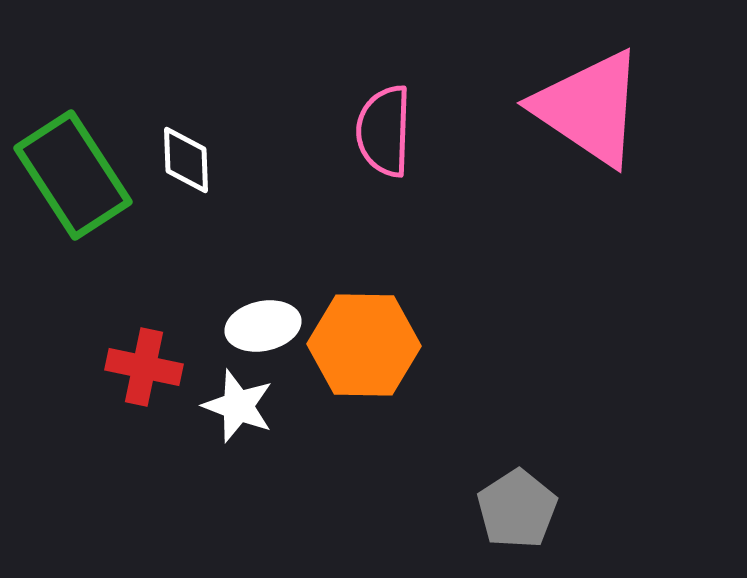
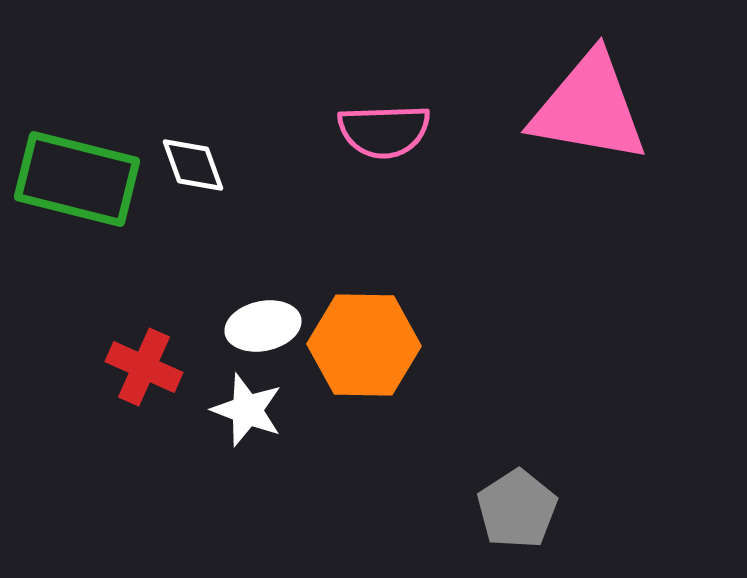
pink triangle: rotated 24 degrees counterclockwise
pink semicircle: rotated 94 degrees counterclockwise
white diamond: moved 7 px right, 5 px down; rotated 18 degrees counterclockwise
green rectangle: moved 4 px right, 4 px down; rotated 43 degrees counterclockwise
red cross: rotated 12 degrees clockwise
white star: moved 9 px right, 4 px down
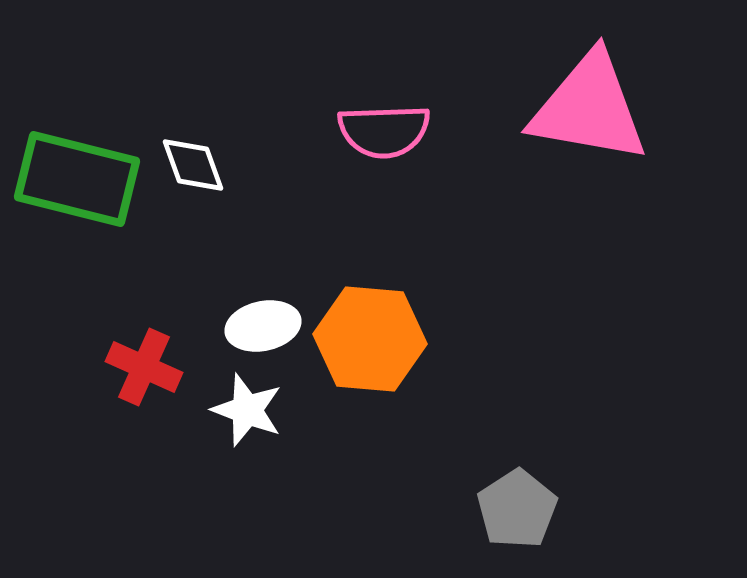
orange hexagon: moved 6 px right, 6 px up; rotated 4 degrees clockwise
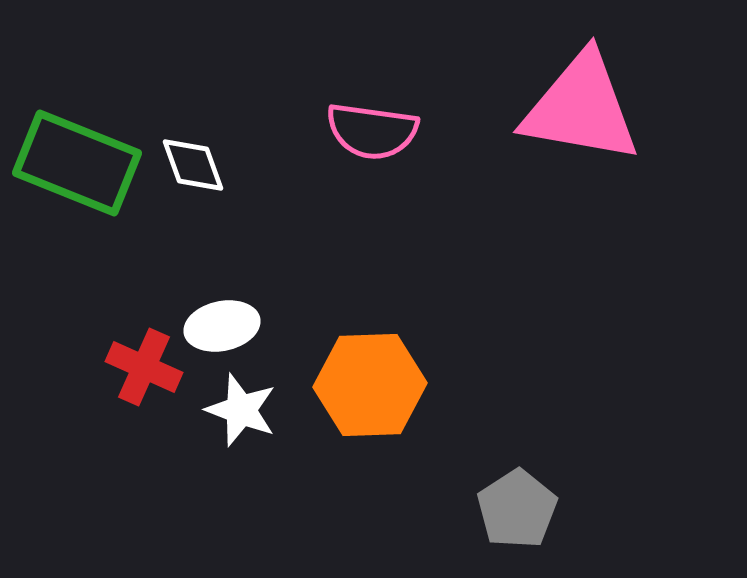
pink triangle: moved 8 px left
pink semicircle: moved 12 px left; rotated 10 degrees clockwise
green rectangle: moved 16 px up; rotated 8 degrees clockwise
white ellipse: moved 41 px left
orange hexagon: moved 46 px down; rotated 7 degrees counterclockwise
white star: moved 6 px left
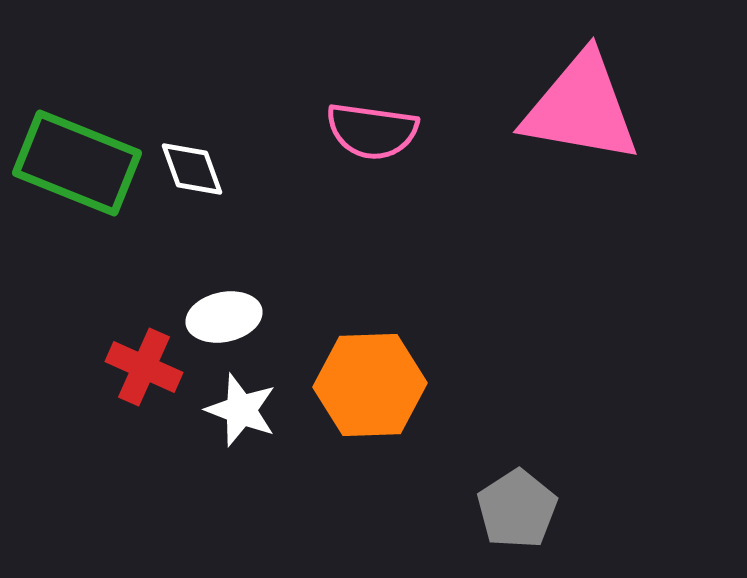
white diamond: moved 1 px left, 4 px down
white ellipse: moved 2 px right, 9 px up
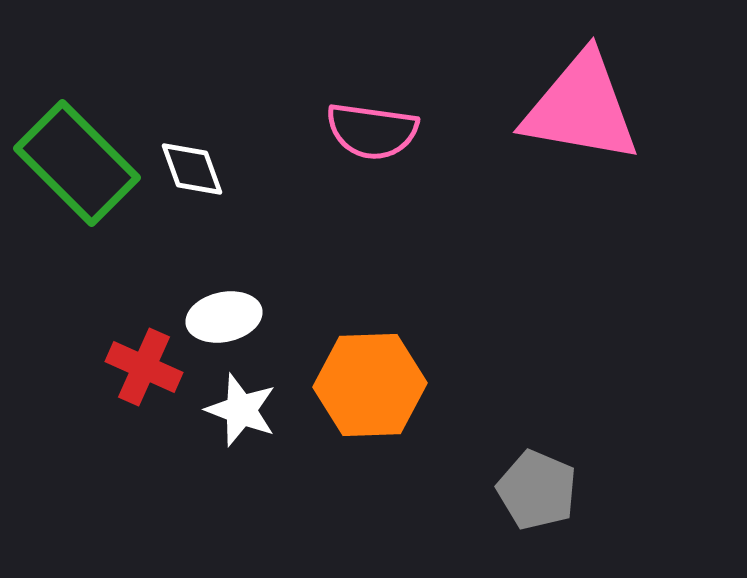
green rectangle: rotated 23 degrees clockwise
gray pentagon: moved 20 px right, 19 px up; rotated 16 degrees counterclockwise
